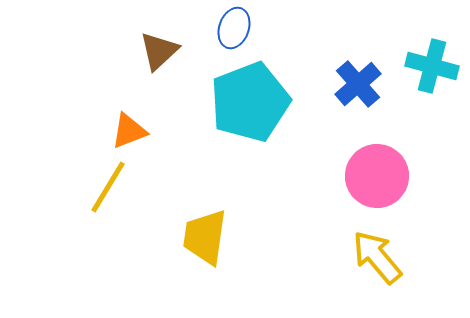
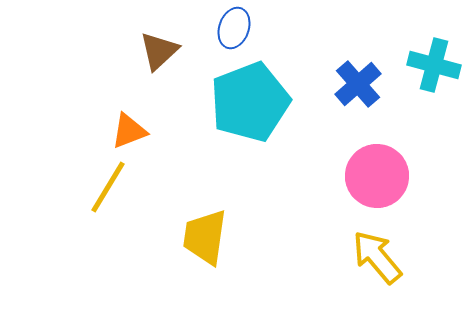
cyan cross: moved 2 px right, 1 px up
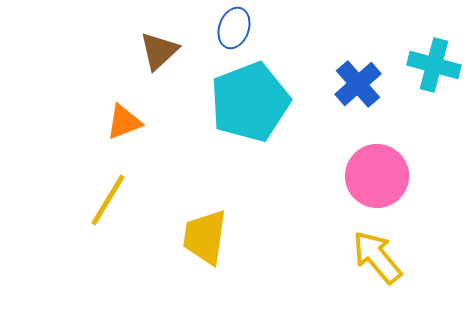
orange triangle: moved 5 px left, 9 px up
yellow line: moved 13 px down
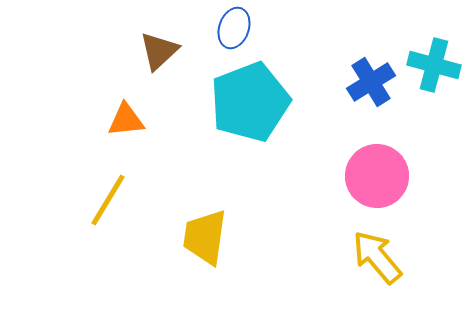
blue cross: moved 13 px right, 2 px up; rotated 9 degrees clockwise
orange triangle: moved 2 px right, 2 px up; rotated 15 degrees clockwise
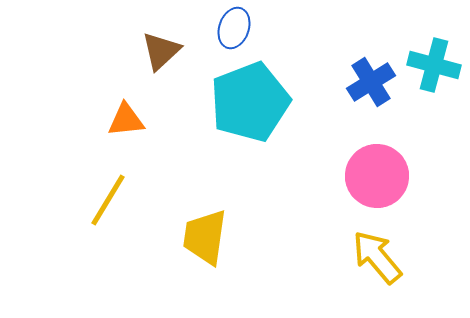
brown triangle: moved 2 px right
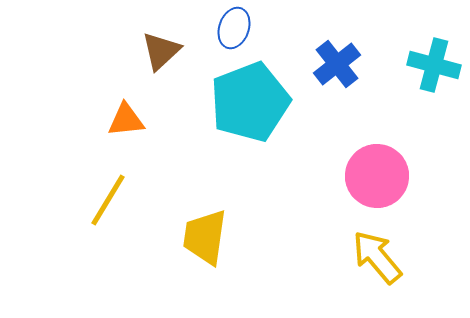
blue cross: moved 34 px left, 18 px up; rotated 6 degrees counterclockwise
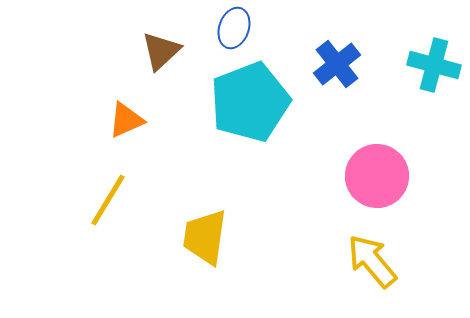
orange triangle: rotated 18 degrees counterclockwise
yellow arrow: moved 5 px left, 4 px down
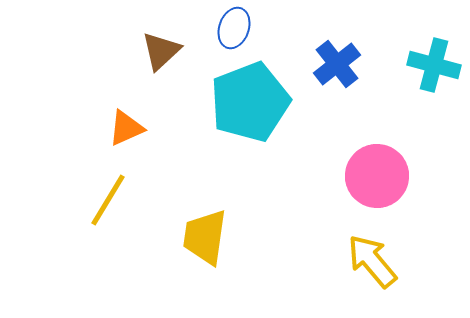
orange triangle: moved 8 px down
